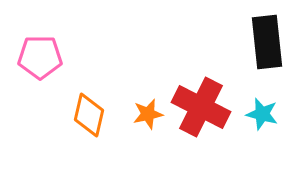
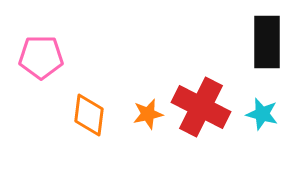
black rectangle: rotated 6 degrees clockwise
pink pentagon: moved 1 px right
orange diamond: rotated 6 degrees counterclockwise
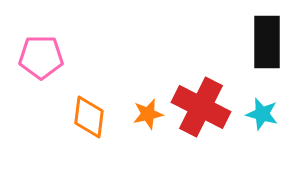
orange diamond: moved 2 px down
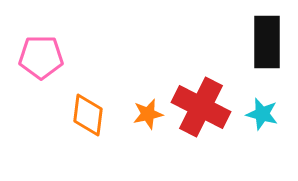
orange diamond: moved 1 px left, 2 px up
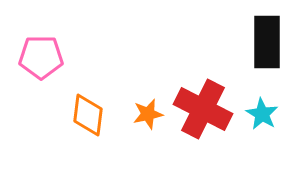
red cross: moved 2 px right, 2 px down
cyan star: rotated 16 degrees clockwise
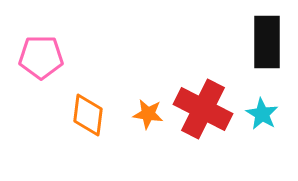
orange star: rotated 20 degrees clockwise
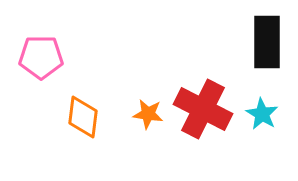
orange diamond: moved 5 px left, 2 px down
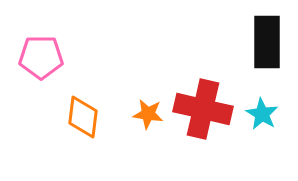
red cross: rotated 14 degrees counterclockwise
